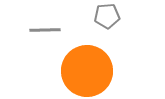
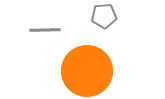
gray pentagon: moved 3 px left
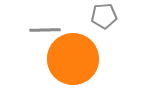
orange circle: moved 14 px left, 12 px up
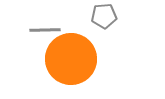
orange circle: moved 2 px left
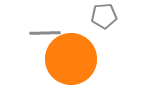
gray line: moved 3 px down
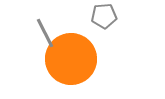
gray line: rotated 64 degrees clockwise
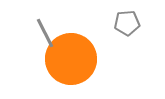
gray pentagon: moved 23 px right, 7 px down
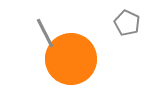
gray pentagon: rotated 30 degrees clockwise
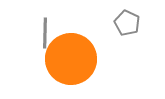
gray line: rotated 28 degrees clockwise
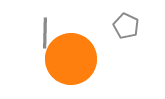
gray pentagon: moved 1 px left, 3 px down
